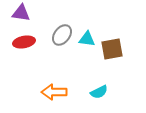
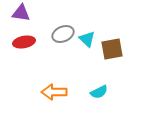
gray ellipse: moved 1 px right, 1 px up; rotated 30 degrees clockwise
cyan triangle: rotated 36 degrees clockwise
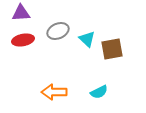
purple triangle: rotated 12 degrees counterclockwise
gray ellipse: moved 5 px left, 3 px up
red ellipse: moved 1 px left, 2 px up
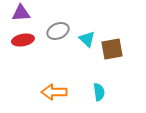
cyan semicircle: rotated 72 degrees counterclockwise
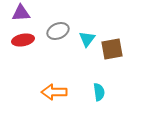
cyan triangle: rotated 24 degrees clockwise
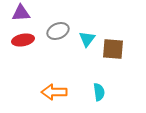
brown square: moved 1 px right; rotated 15 degrees clockwise
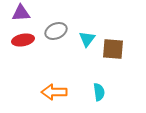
gray ellipse: moved 2 px left
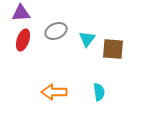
red ellipse: rotated 60 degrees counterclockwise
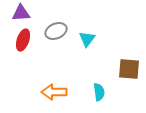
brown square: moved 16 px right, 20 px down
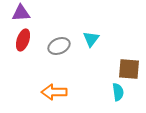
gray ellipse: moved 3 px right, 15 px down
cyan triangle: moved 4 px right
cyan semicircle: moved 19 px right
